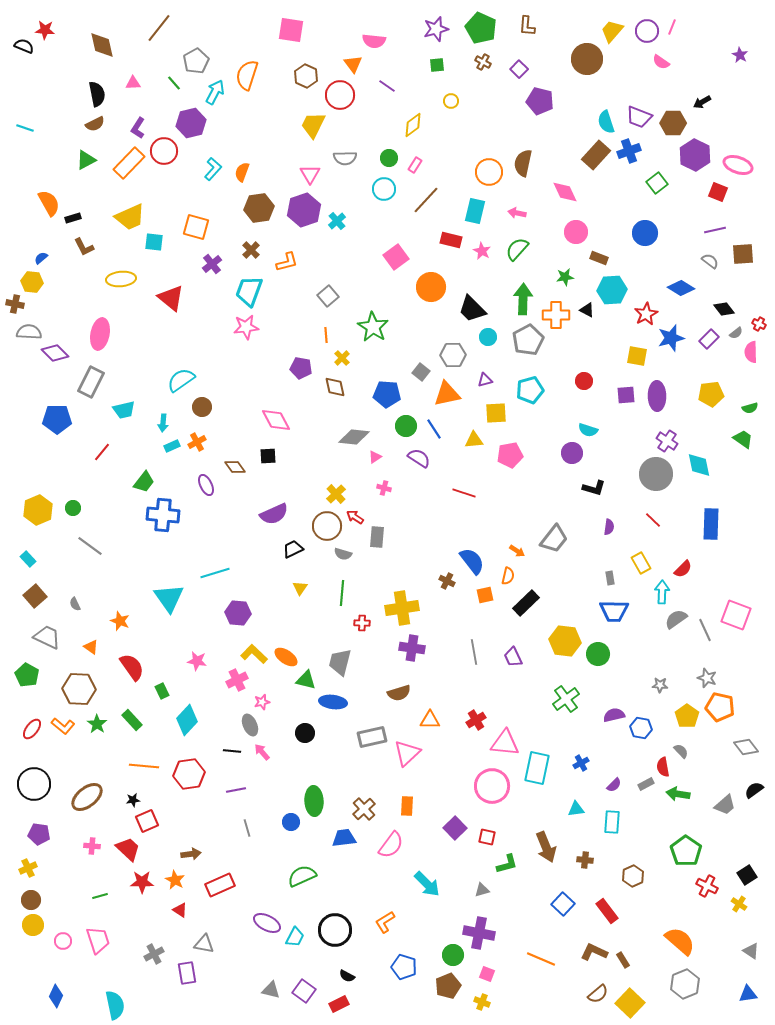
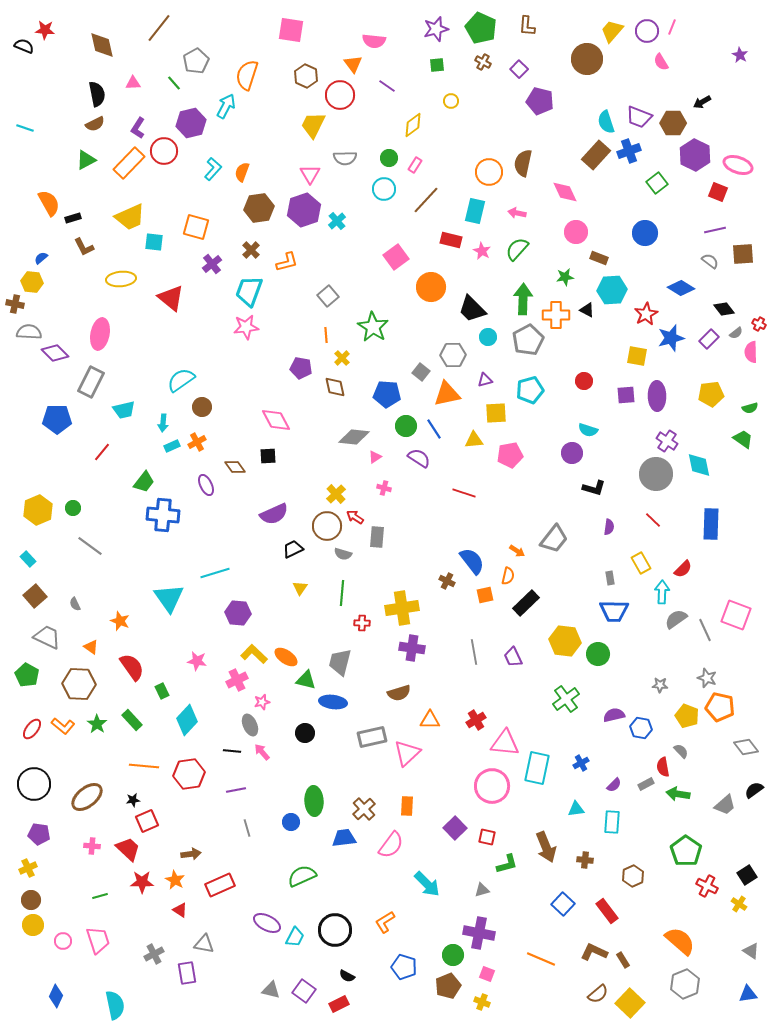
pink semicircle at (661, 62): rotated 24 degrees clockwise
cyan arrow at (215, 92): moved 11 px right, 14 px down
brown hexagon at (79, 689): moved 5 px up
yellow pentagon at (687, 716): rotated 15 degrees counterclockwise
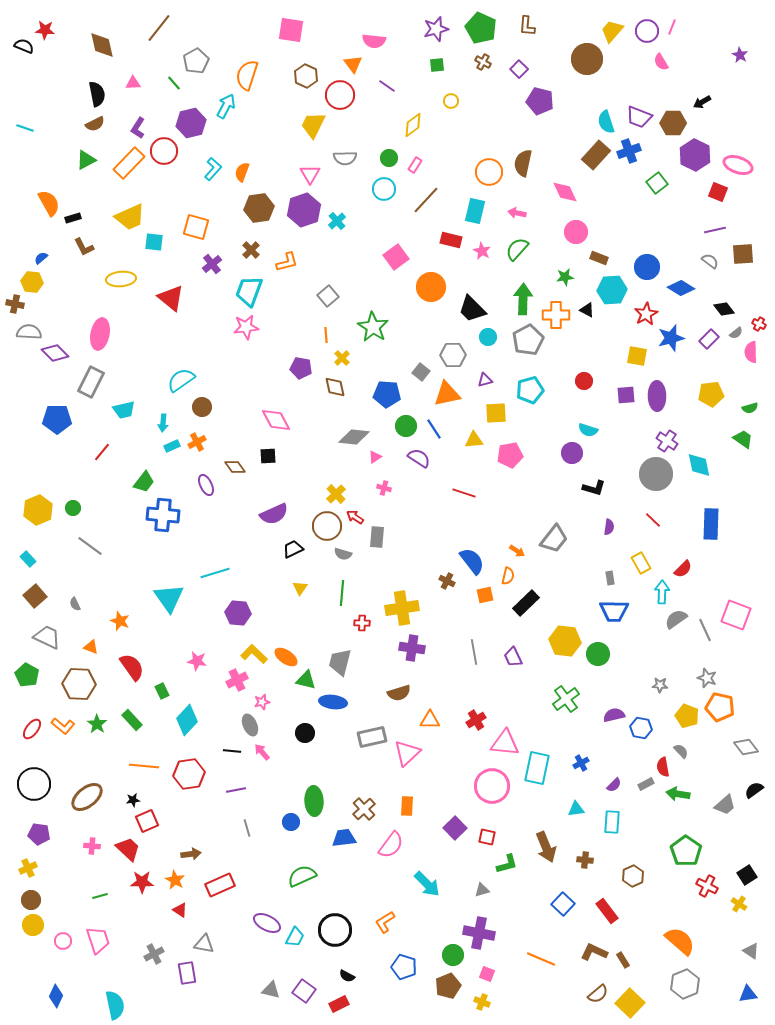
blue circle at (645, 233): moved 2 px right, 34 px down
orange triangle at (91, 647): rotated 14 degrees counterclockwise
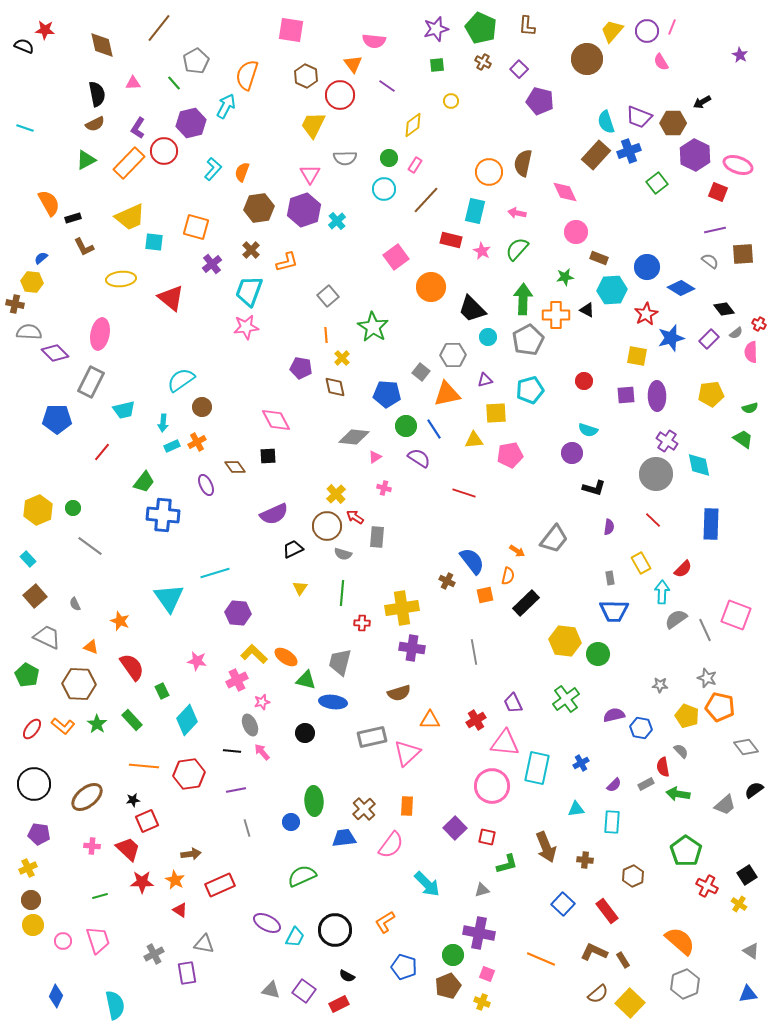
purple trapezoid at (513, 657): moved 46 px down
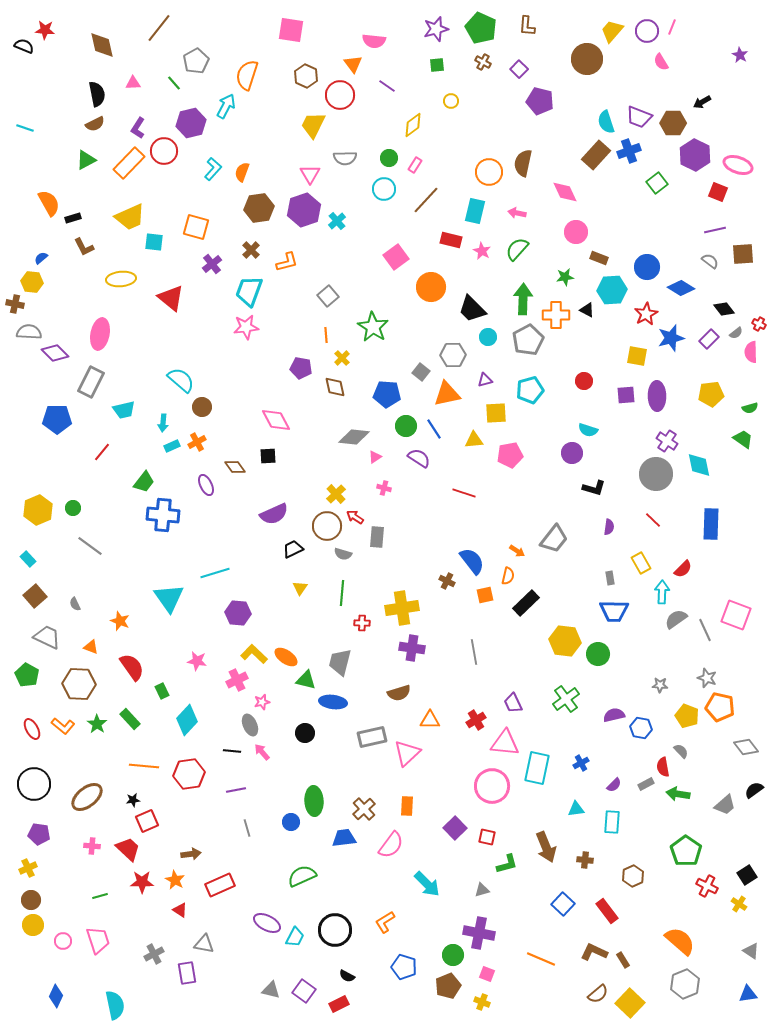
cyan semicircle at (181, 380): rotated 76 degrees clockwise
green rectangle at (132, 720): moved 2 px left, 1 px up
red ellipse at (32, 729): rotated 65 degrees counterclockwise
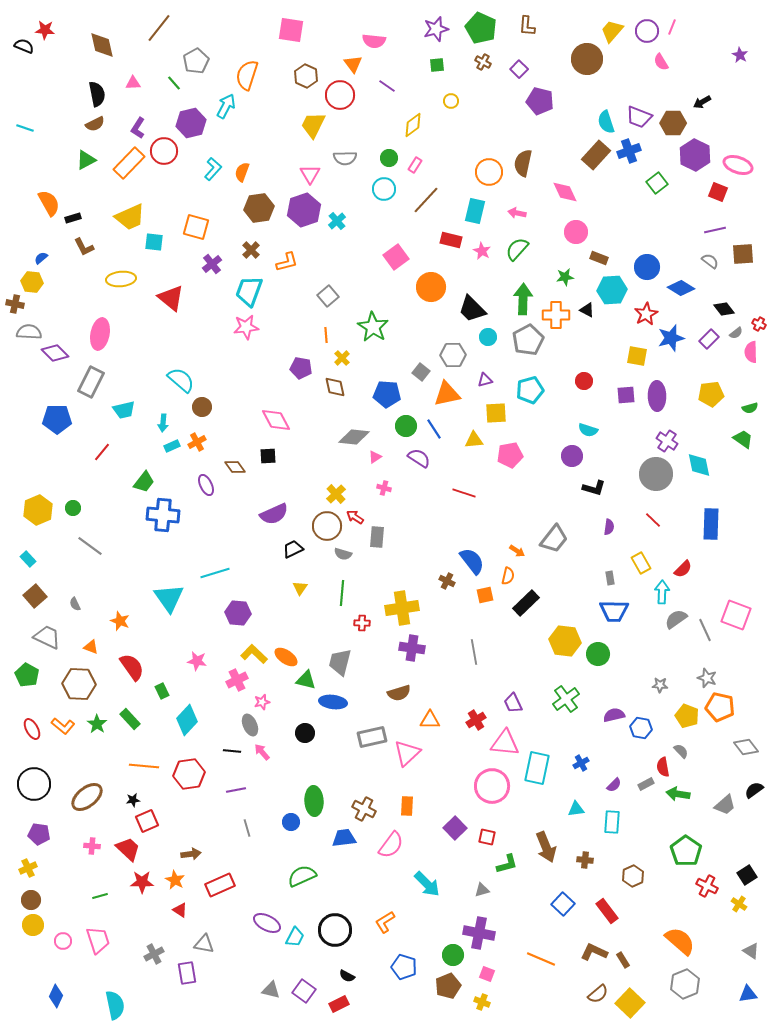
purple circle at (572, 453): moved 3 px down
brown cross at (364, 809): rotated 20 degrees counterclockwise
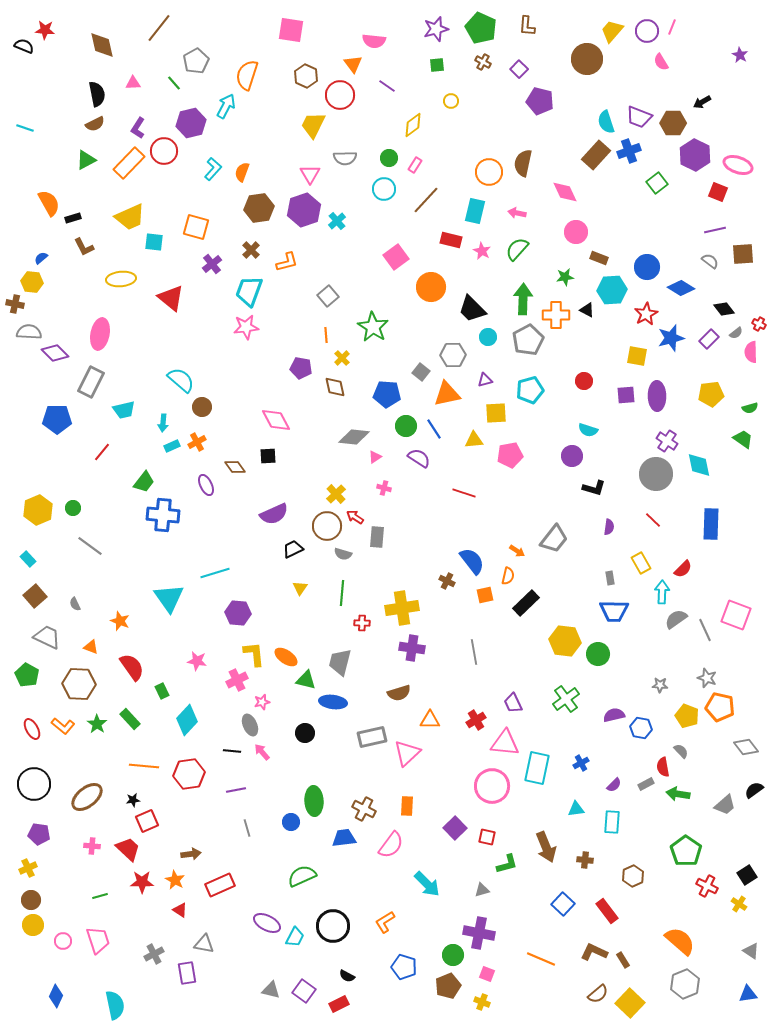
yellow L-shape at (254, 654): rotated 40 degrees clockwise
black circle at (335, 930): moved 2 px left, 4 px up
